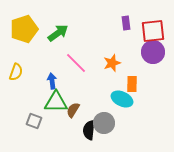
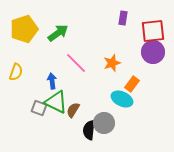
purple rectangle: moved 3 px left, 5 px up; rotated 16 degrees clockwise
orange rectangle: rotated 35 degrees clockwise
green triangle: rotated 25 degrees clockwise
gray square: moved 5 px right, 13 px up
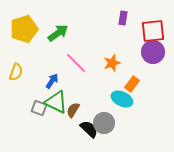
blue arrow: rotated 42 degrees clockwise
black semicircle: moved 1 px up; rotated 126 degrees clockwise
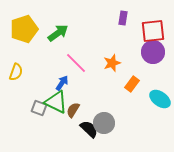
blue arrow: moved 10 px right, 2 px down
cyan ellipse: moved 38 px right; rotated 10 degrees clockwise
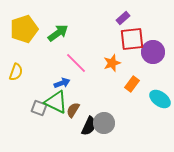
purple rectangle: rotated 40 degrees clockwise
red square: moved 21 px left, 8 px down
blue arrow: rotated 35 degrees clockwise
black semicircle: moved 3 px up; rotated 72 degrees clockwise
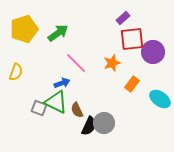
brown semicircle: moved 4 px right; rotated 56 degrees counterclockwise
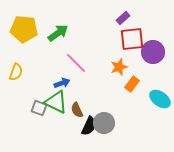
yellow pentagon: rotated 24 degrees clockwise
orange star: moved 7 px right, 4 px down
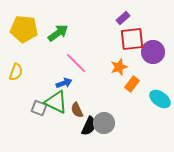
blue arrow: moved 2 px right
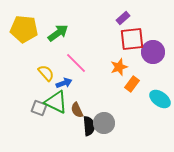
yellow semicircle: moved 30 px right, 1 px down; rotated 60 degrees counterclockwise
black semicircle: rotated 30 degrees counterclockwise
